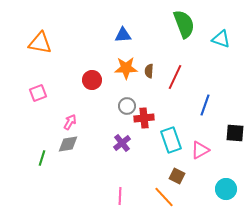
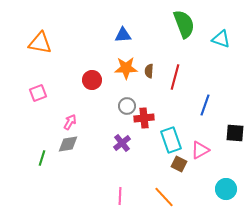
red line: rotated 10 degrees counterclockwise
brown square: moved 2 px right, 12 px up
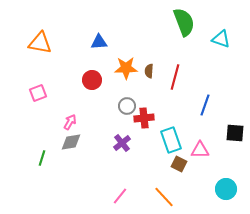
green semicircle: moved 2 px up
blue triangle: moved 24 px left, 7 px down
gray diamond: moved 3 px right, 2 px up
pink triangle: rotated 30 degrees clockwise
pink line: rotated 36 degrees clockwise
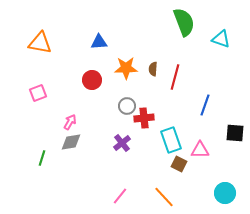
brown semicircle: moved 4 px right, 2 px up
cyan circle: moved 1 px left, 4 px down
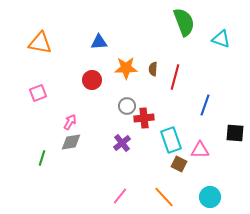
cyan circle: moved 15 px left, 4 px down
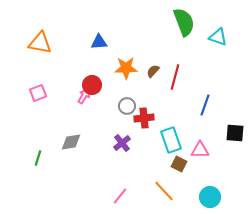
cyan triangle: moved 3 px left, 2 px up
brown semicircle: moved 2 px down; rotated 40 degrees clockwise
red circle: moved 5 px down
pink arrow: moved 14 px right, 26 px up
green line: moved 4 px left
orange line: moved 6 px up
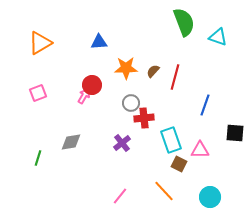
orange triangle: rotated 40 degrees counterclockwise
gray circle: moved 4 px right, 3 px up
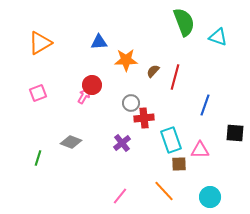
orange star: moved 8 px up
gray diamond: rotated 30 degrees clockwise
brown square: rotated 28 degrees counterclockwise
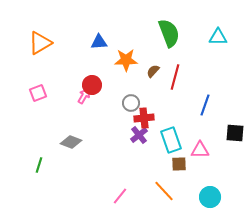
green semicircle: moved 15 px left, 11 px down
cyan triangle: rotated 18 degrees counterclockwise
purple cross: moved 17 px right, 8 px up
green line: moved 1 px right, 7 px down
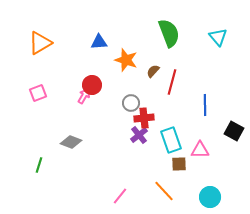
cyan triangle: rotated 48 degrees clockwise
orange star: rotated 20 degrees clockwise
red line: moved 3 px left, 5 px down
blue line: rotated 20 degrees counterclockwise
black square: moved 1 px left, 2 px up; rotated 24 degrees clockwise
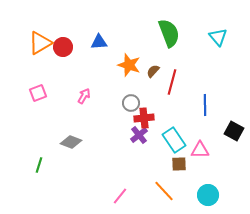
orange star: moved 3 px right, 5 px down
red circle: moved 29 px left, 38 px up
cyan rectangle: moved 3 px right; rotated 15 degrees counterclockwise
cyan circle: moved 2 px left, 2 px up
